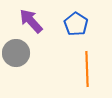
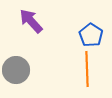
blue pentagon: moved 15 px right, 11 px down
gray circle: moved 17 px down
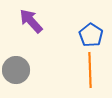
orange line: moved 3 px right, 1 px down
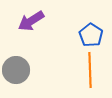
purple arrow: rotated 80 degrees counterclockwise
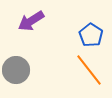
orange line: moved 1 px left; rotated 36 degrees counterclockwise
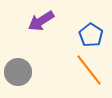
purple arrow: moved 10 px right
gray circle: moved 2 px right, 2 px down
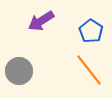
blue pentagon: moved 4 px up
gray circle: moved 1 px right, 1 px up
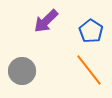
purple arrow: moved 5 px right; rotated 12 degrees counterclockwise
gray circle: moved 3 px right
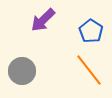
purple arrow: moved 3 px left, 1 px up
